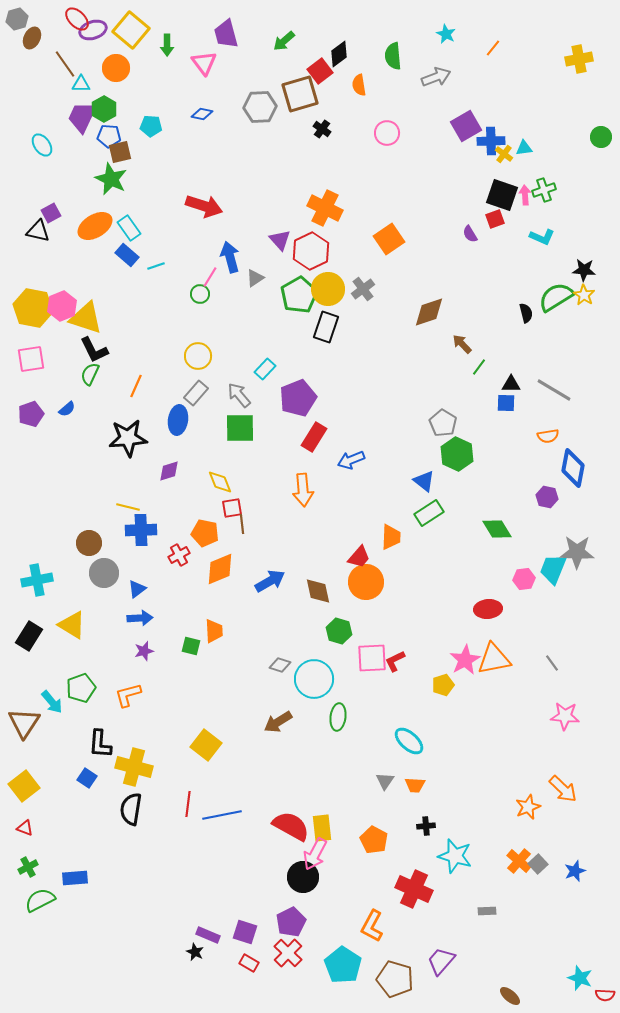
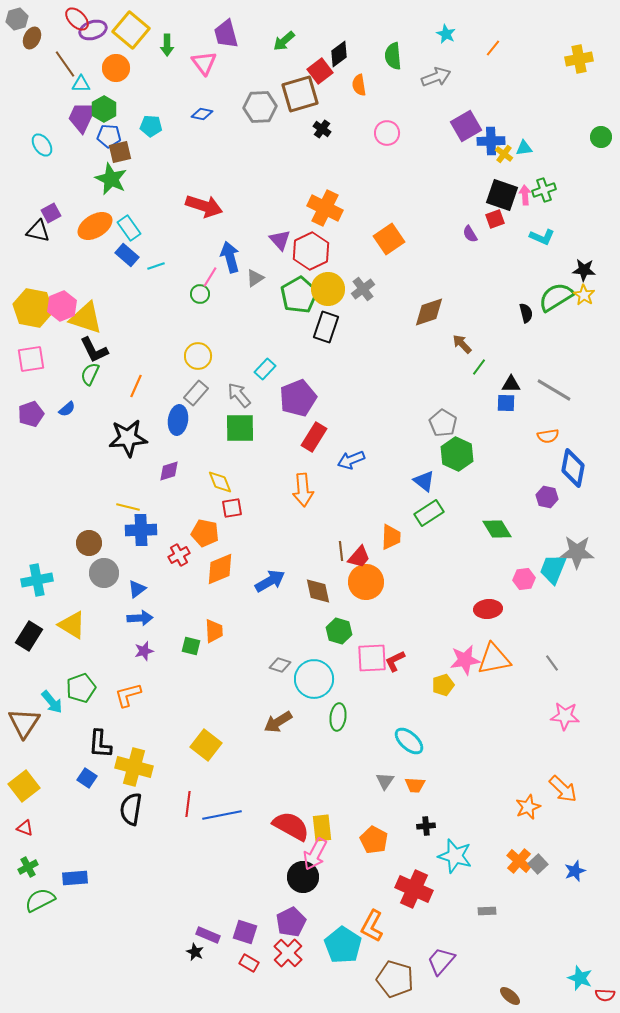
brown line at (242, 524): moved 99 px right, 27 px down
pink star at (465, 660): rotated 20 degrees clockwise
cyan pentagon at (343, 965): moved 20 px up
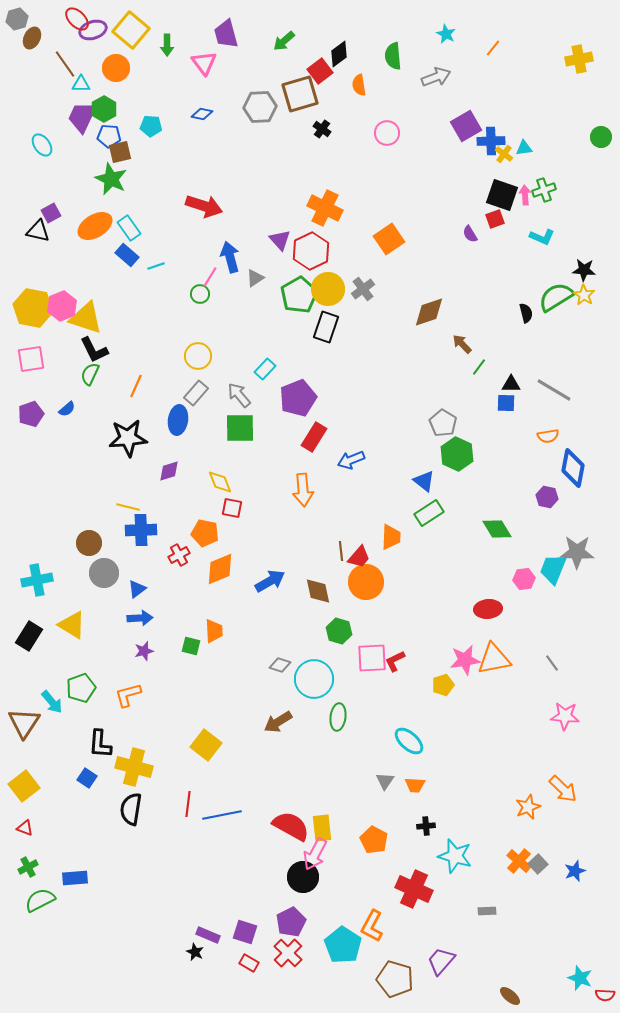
red square at (232, 508): rotated 20 degrees clockwise
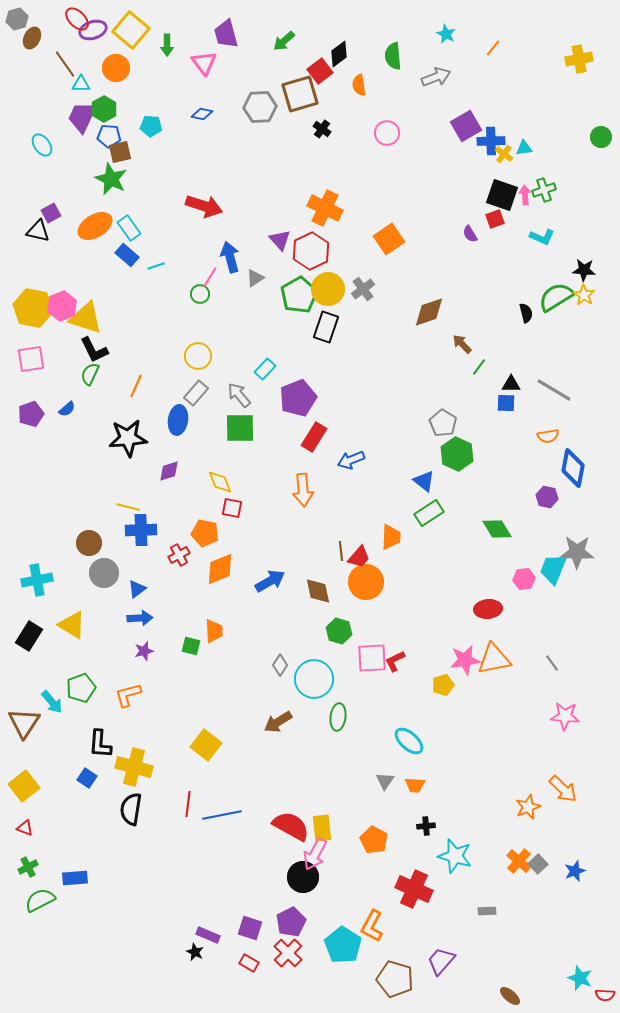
gray diamond at (280, 665): rotated 75 degrees counterclockwise
purple square at (245, 932): moved 5 px right, 4 px up
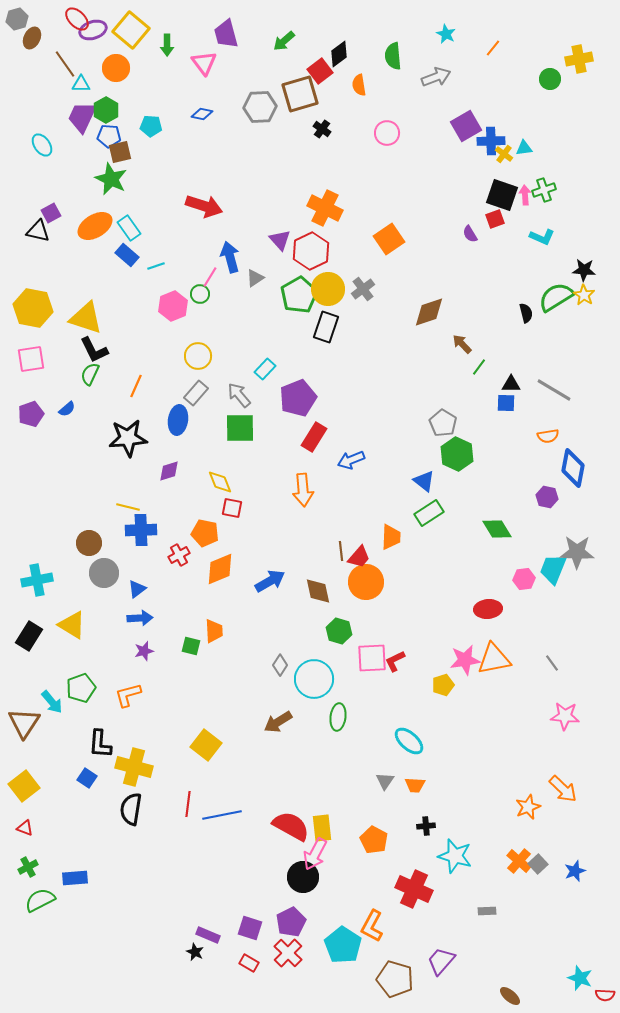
green hexagon at (104, 109): moved 2 px right, 1 px down
green circle at (601, 137): moved 51 px left, 58 px up
pink hexagon at (62, 306): moved 111 px right
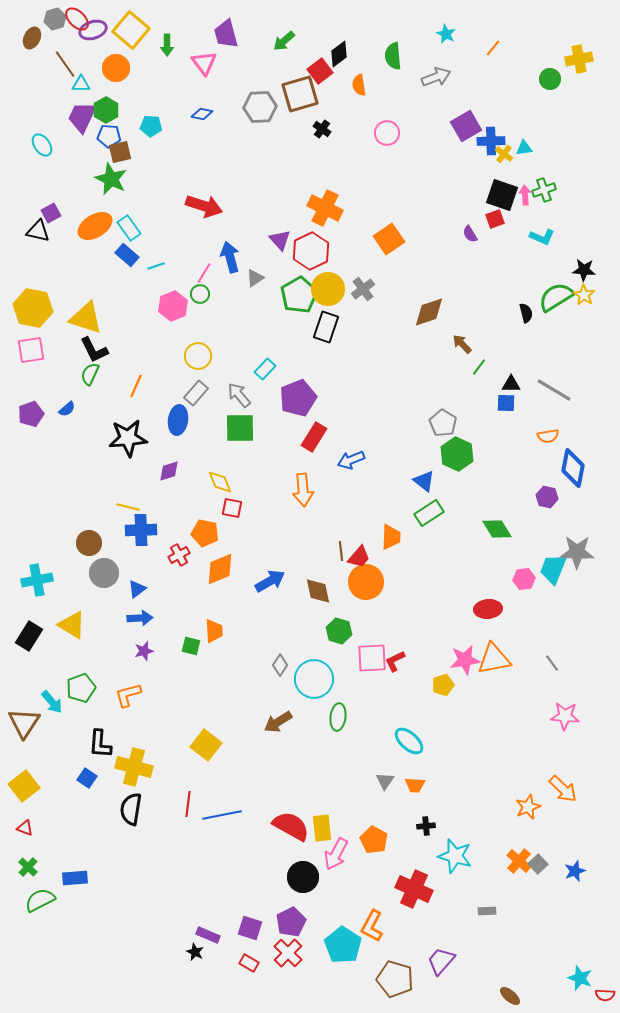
gray hexagon at (17, 19): moved 38 px right
pink line at (210, 277): moved 6 px left, 4 px up
pink square at (31, 359): moved 9 px up
pink arrow at (315, 854): moved 21 px right
green cross at (28, 867): rotated 18 degrees counterclockwise
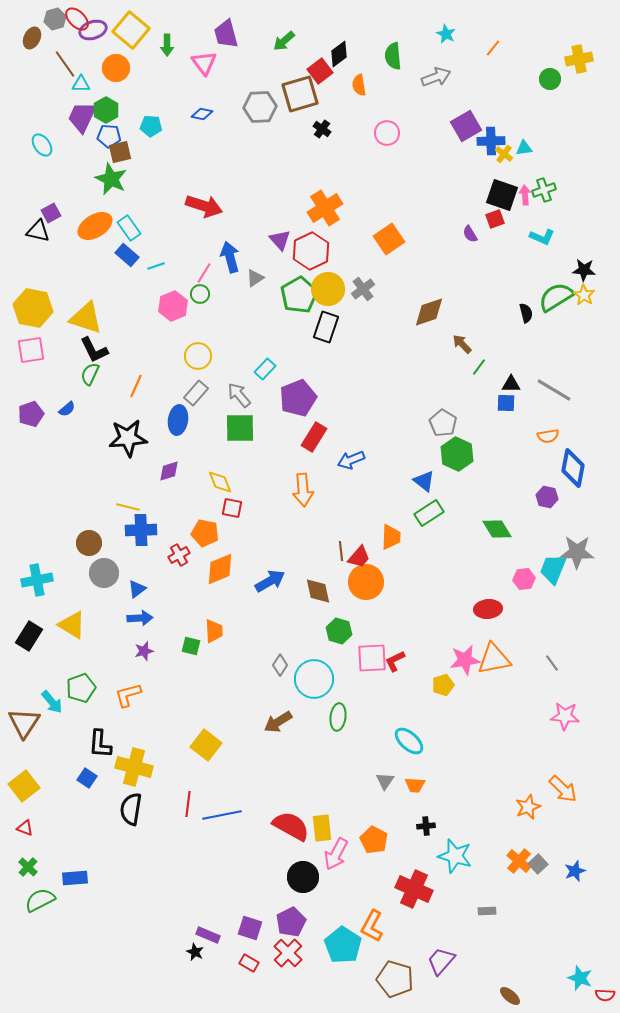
orange cross at (325, 208): rotated 32 degrees clockwise
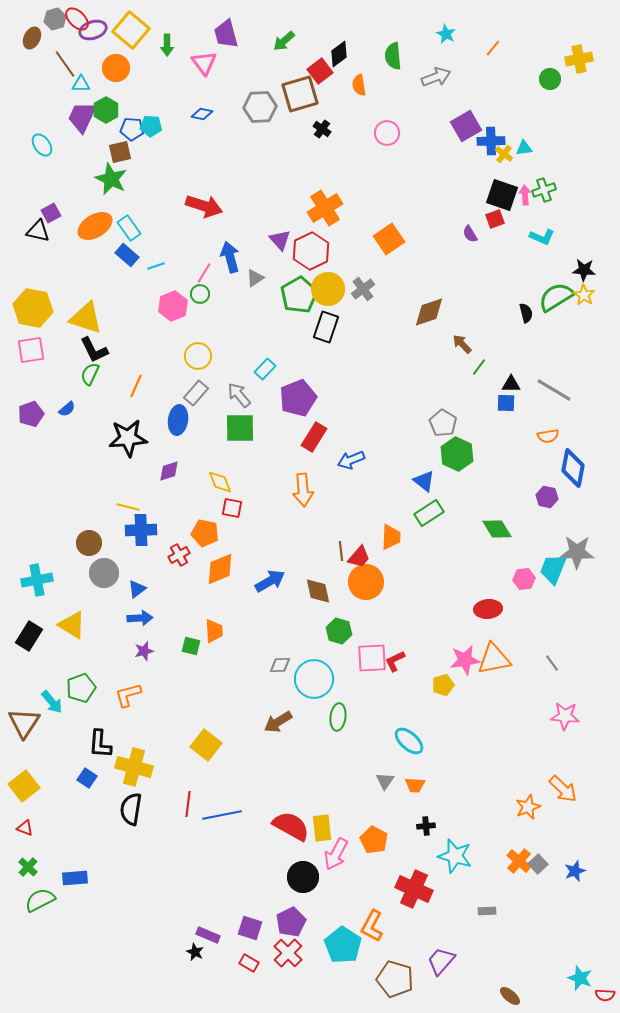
blue pentagon at (109, 136): moved 23 px right, 7 px up
gray diamond at (280, 665): rotated 55 degrees clockwise
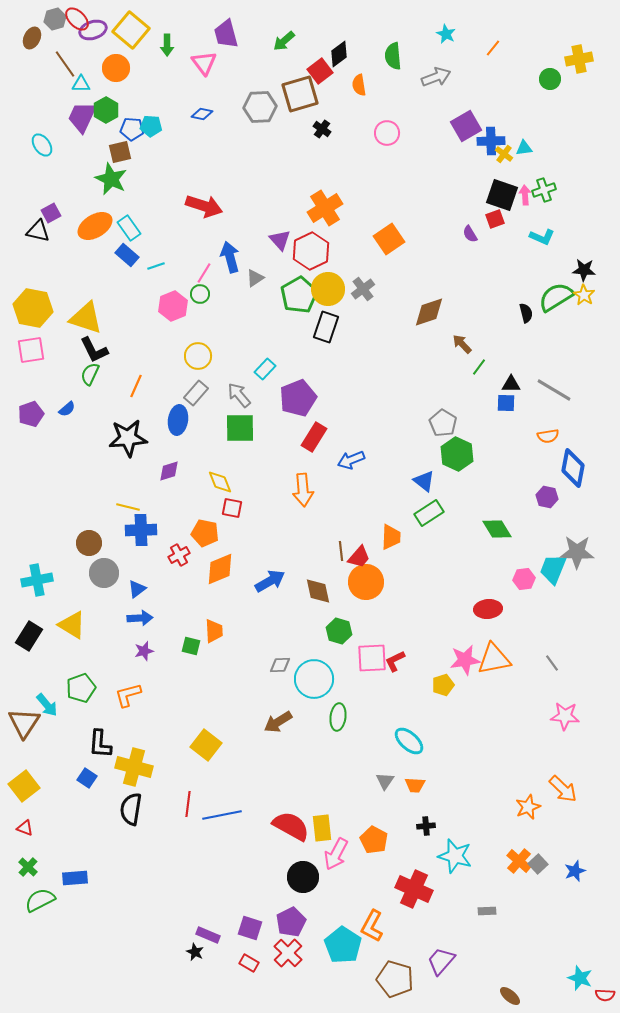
cyan arrow at (52, 702): moved 5 px left, 3 px down
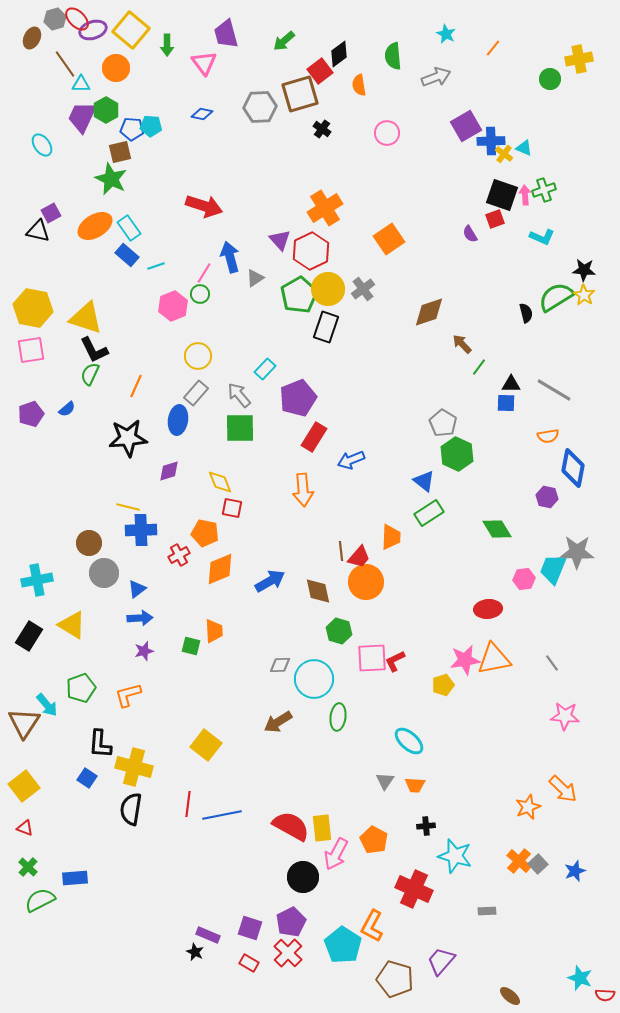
cyan triangle at (524, 148): rotated 30 degrees clockwise
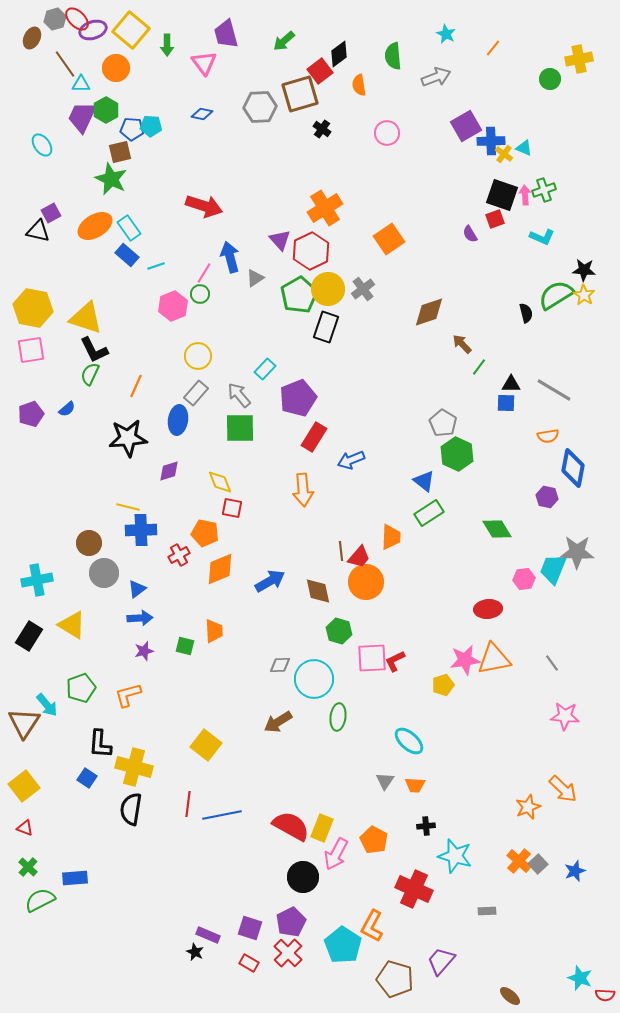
green semicircle at (556, 297): moved 2 px up
green square at (191, 646): moved 6 px left
yellow rectangle at (322, 828): rotated 28 degrees clockwise
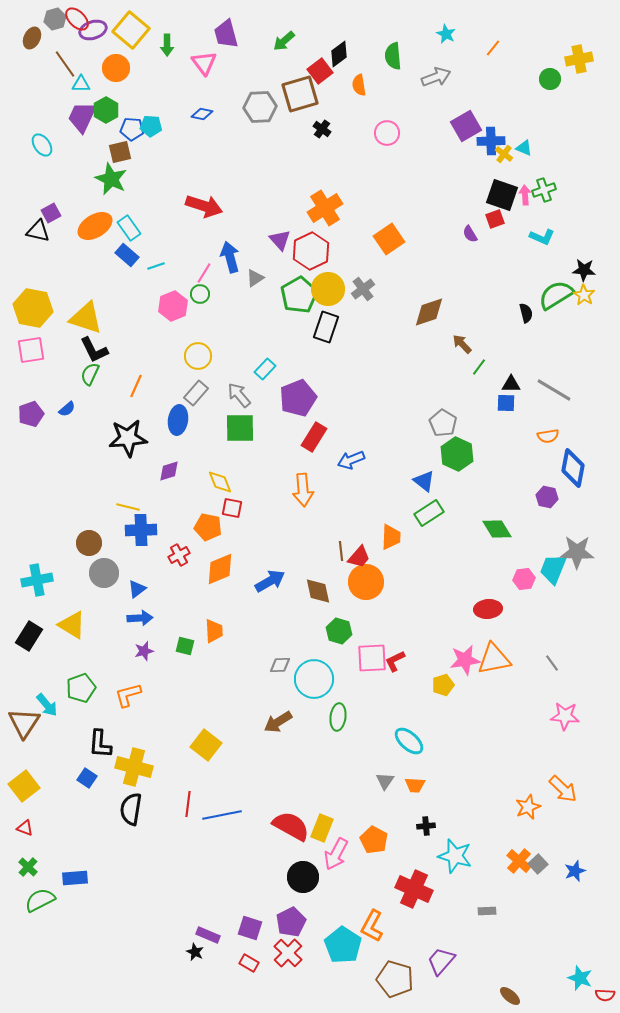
orange pentagon at (205, 533): moved 3 px right, 6 px up
